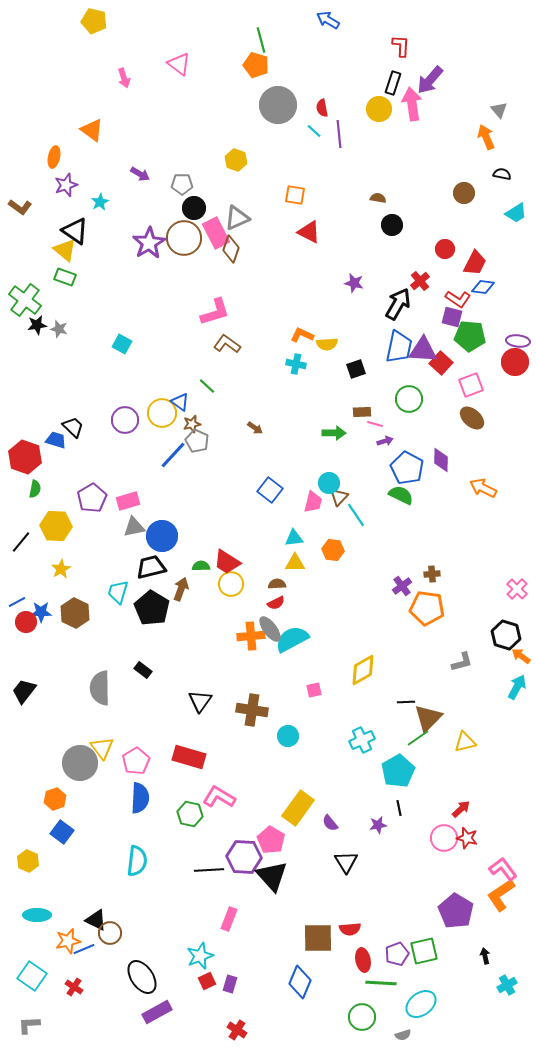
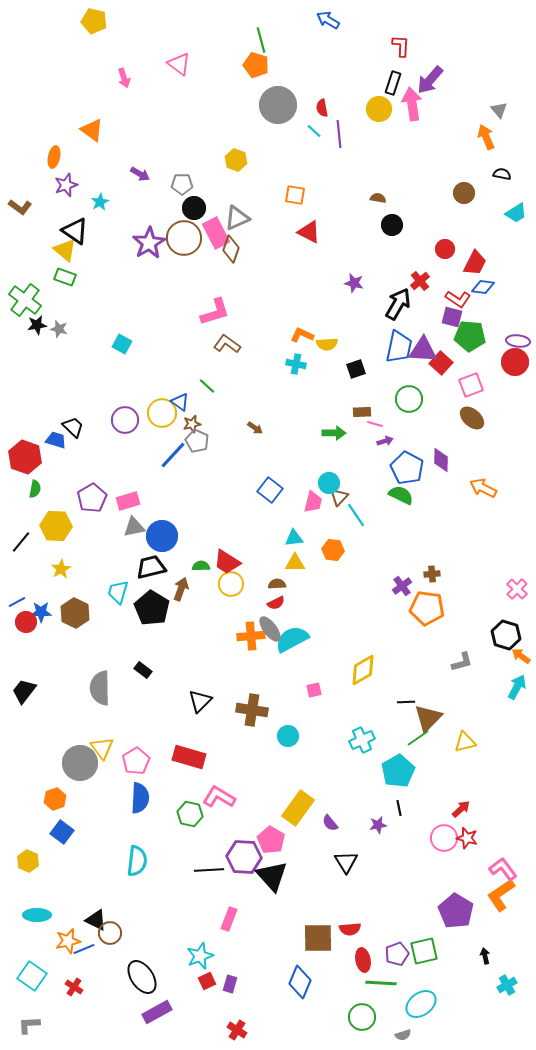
black triangle at (200, 701): rotated 10 degrees clockwise
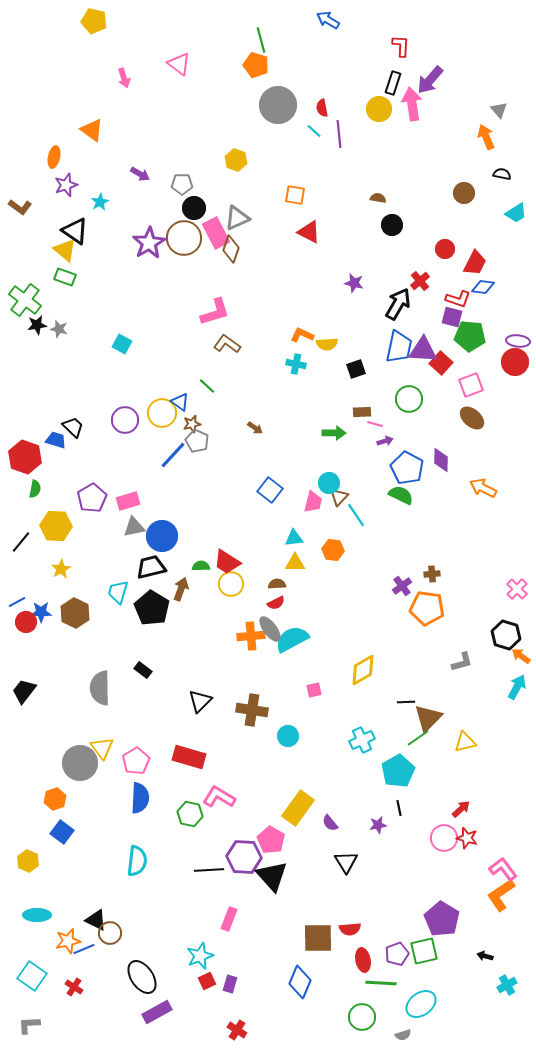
red L-shape at (458, 299): rotated 15 degrees counterclockwise
purple pentagon at (456, 911): moved 14 px left, 8 px down
black arrow at (485, 956): rotated 63 degrees counterclockwise
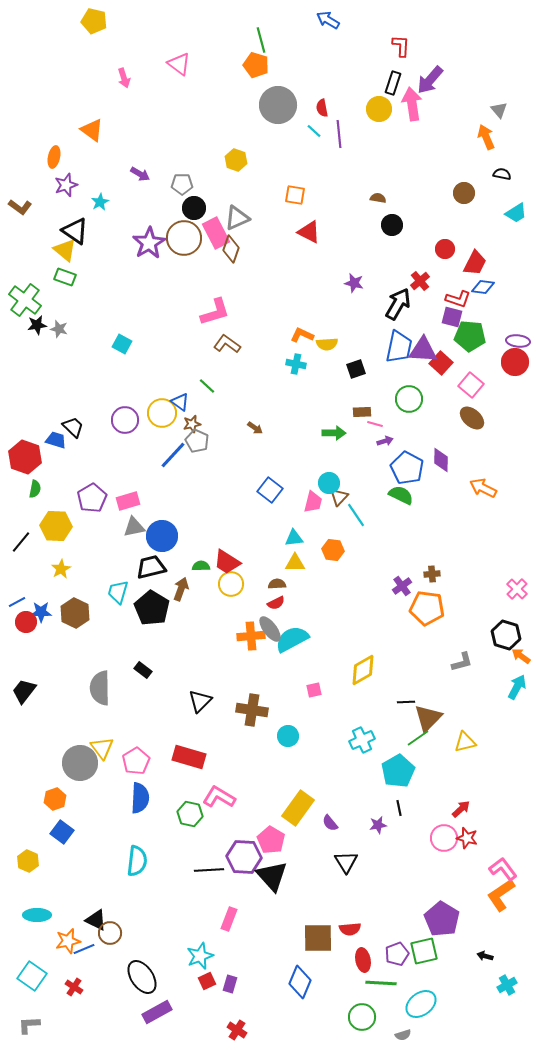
pink square at (471, 385): rotated 30 degrees counterclockwise
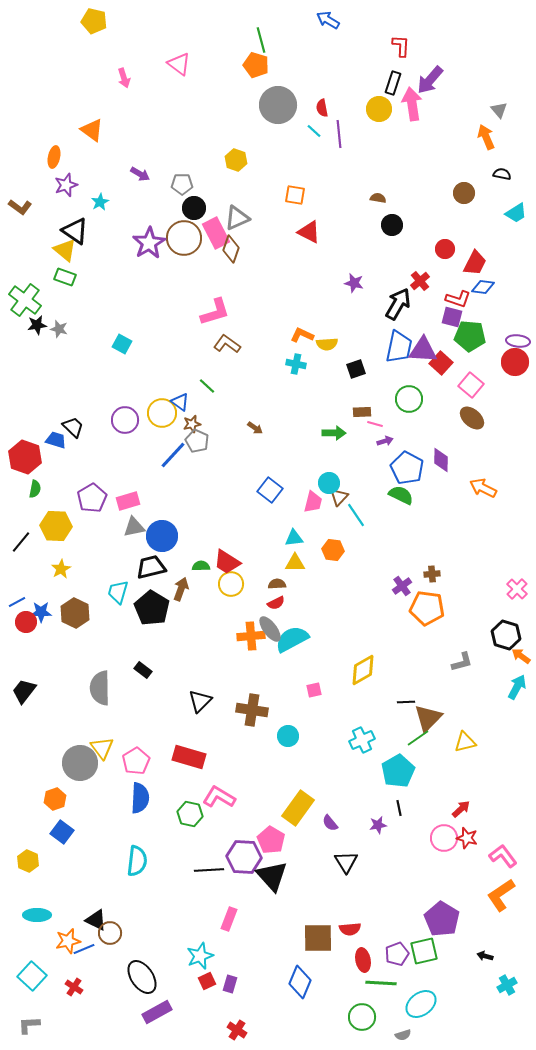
pink L-shape at (503, 869): moved 13 px up
cyan square at (32, 976): rotated 8 degrees clockwise
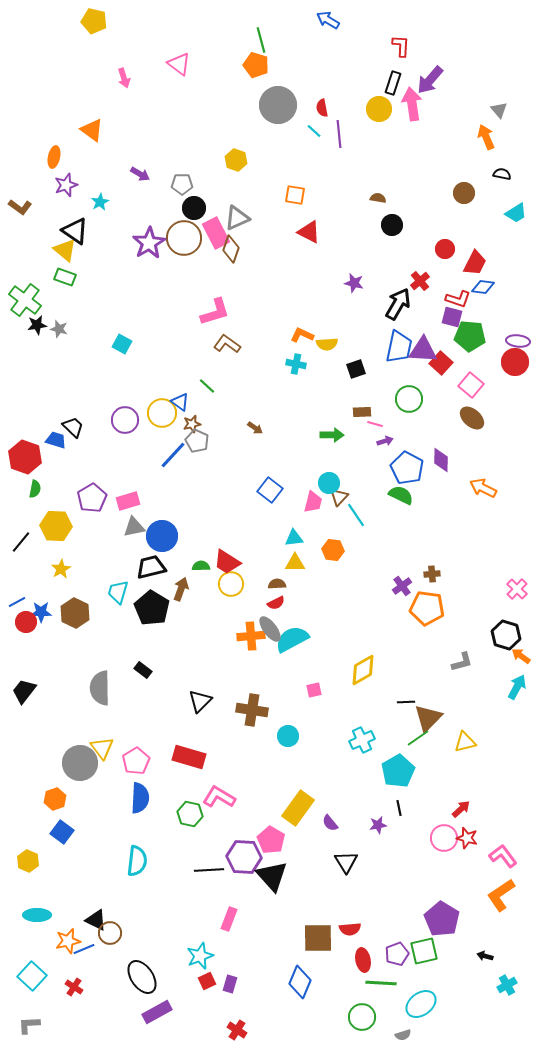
green arrow at (334, 433): moved 2 px left, 2 px down
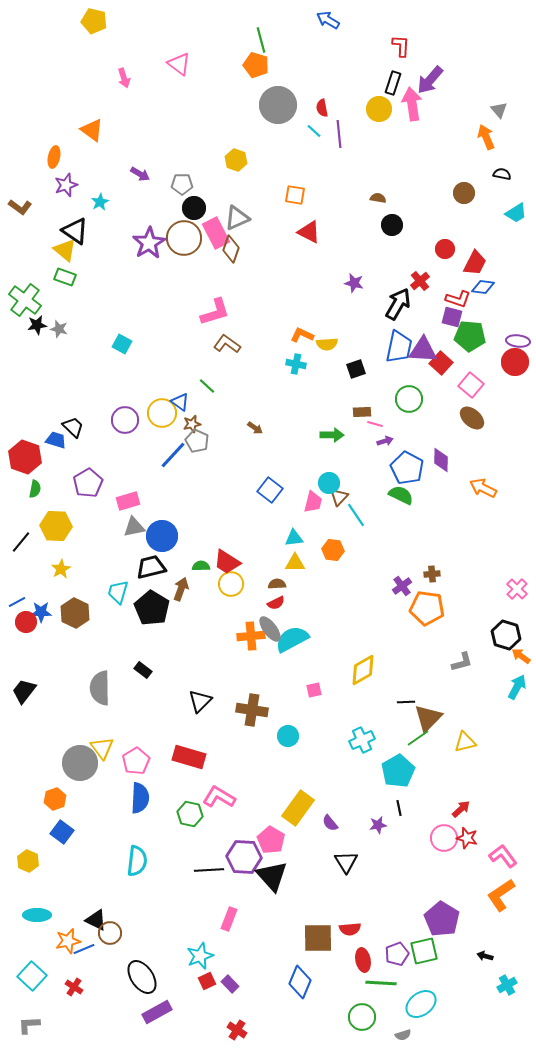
purple pentagon at (92, 498): moved 4 px left, 15 px up
purple rectangle at (230, 984): rotated 60 degrees counterclockwise
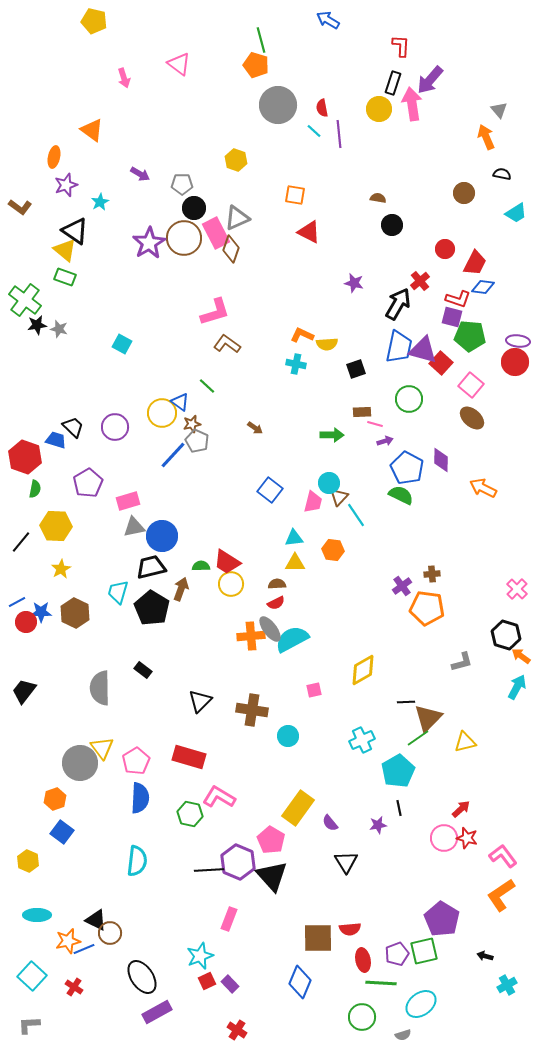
purple triangle at (423, 350): rotated 12 degrees clockwise
purple circle at (125, 420): moved 10 px left, 7 px down
purple hexagon at (244, 857): moved 6 px left, 5 px down; rotated 20 degrees clockwise
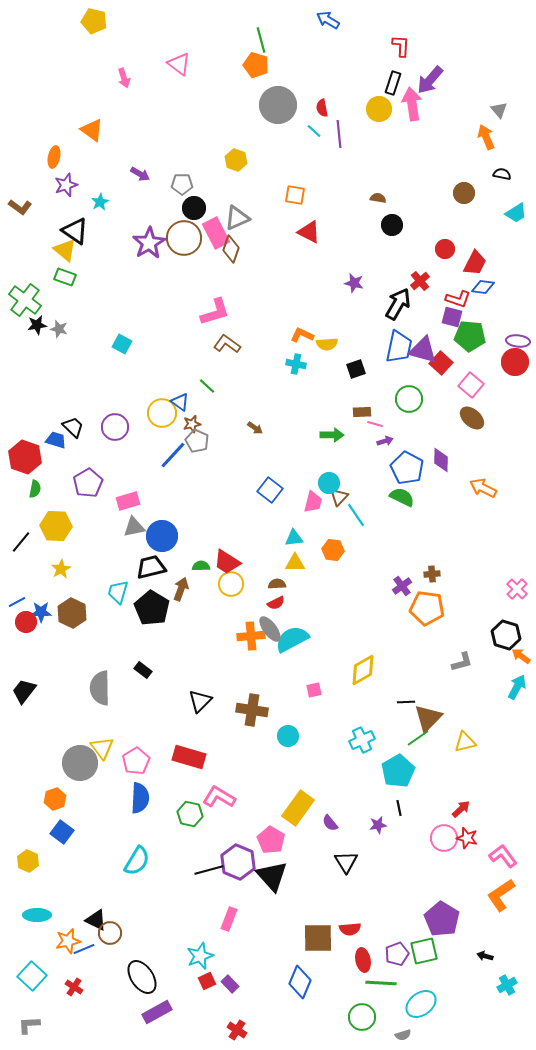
green semicircle at (401, 495): moved 1 px right, 2 px down
brown hexagon at (75, 613): moved 3 px left
cyan semicircle at (137, 861): rotated 24 degrees clockwise
black line at (209, 870): rotated 12 degrees counterclockwise
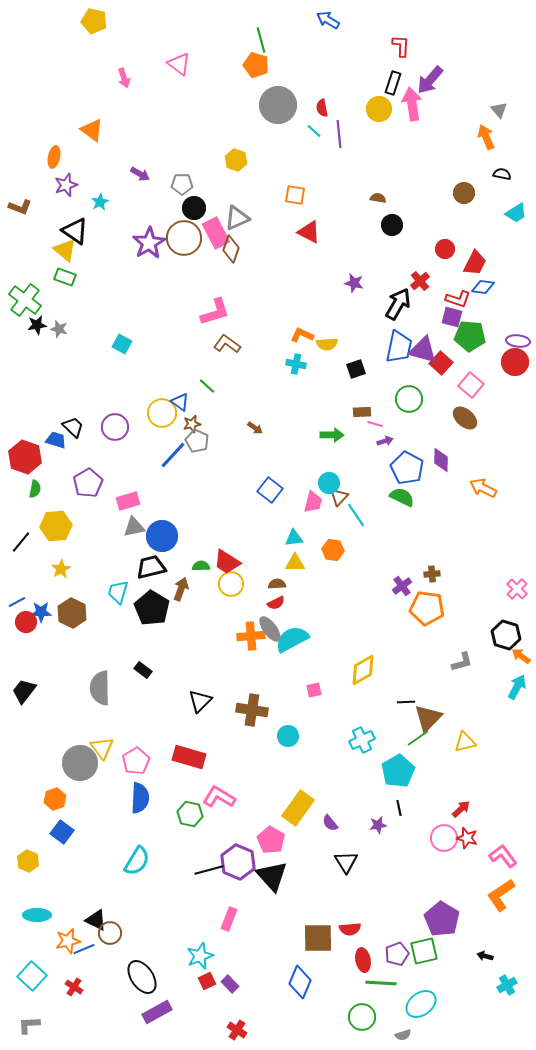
brown L-shape at (20, 207): rotated 15 degrees counterclockwise
brown ellipse at (472, 418): moved 7 px left
yellow hexagon at (56, 526): rotated 8 degrees counterclockwise
